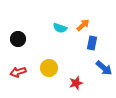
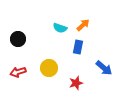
blue rectangle: moved 14 px left, 4 px down
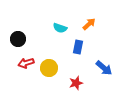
orange arrow: moved 6 px right, 1 px up
red arrow: moved 8 px right, 9 px up
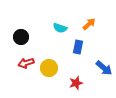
black circle: moved 3 px right, 2 px up
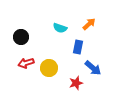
blue arrow: moved 11 px left
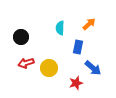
cyan semicircle: rotated 72 degrees clockwise
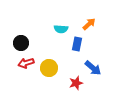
cyan semicircle: moved 1 px right, 1 px down; rotated 88 degrees counterclockwise
black circle: moved 6 px down
blue rectangle: moved 1 px left, 3 px up
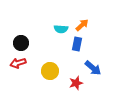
orange arrow: moved 7 px left, 1 px down
red arrow: moved 8 px left
yellow circle: moved 1 px right, 3 px down
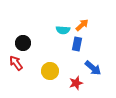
cyan semicircle: moved 2 px right, 1 px down
black circle: moved 2 px right
red arrow: moved 2 px left; rotated 70 degrees clockwise
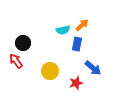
cyan semicircle: rotated 16 degrees counterclockwise
red arrow: moved 2 px up
